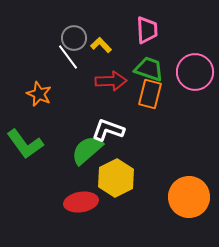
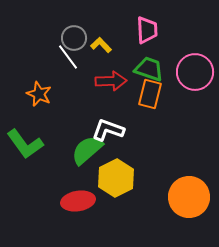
red ellipse: moved 3 px left, 1 px up
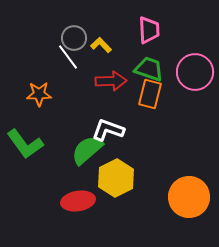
pink trapezoid: moved 2 px right
orange star: rotated 25 degrees counterclockwise
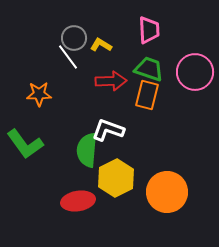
yellow L-shape: rotated 15 degrees counterclockwise
orange rectangle: moved 3 px left, 1 px down
green semicircle: rotated 44 degrees counterclockwise
orange circle: moved 22 px left, 5 px up
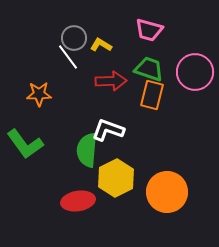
pink trapezoid: rotated 108 degrees clockwise
orange rectangle: moved 5 px right
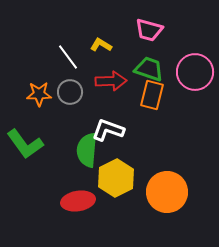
gray circle: moved 4 px left, 54 px down
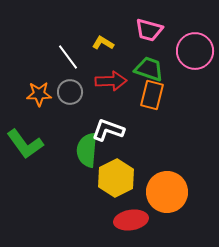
yellow L-shape: moved 2 px right, 2 px up
pink circle: moved 21 px up
red ellipse: moved 53 px right, 19 px down
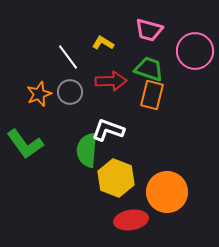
orange star: rotated 20 degrees counterclockwise
yellow hexagon: rotated 12 degrees counterclockwise
